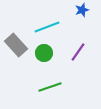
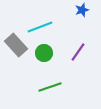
cyan line: moved 7 px left
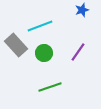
cyan line: moved 1 px up
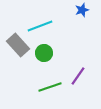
gray rectangle: moved 2 px right
purple line: moved 24 px down
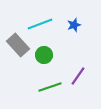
blue star: moved 8 px left, 15 px down
cyan line: moved 2 px up
green circle: moved 2 px down
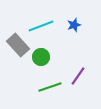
cyan line: moved 1 px right, 2 px down
green circle: moved 3 px left, 2 px down
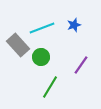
cyan line: moved 1 px right, 2 px down
purple line: moved 3 px right, 11 px up
green line: rotated 40 degrees counterclockwise
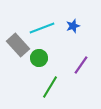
blue star: moved 1 px left, 1 px down
green circle: moved 2 px left, 1 px down
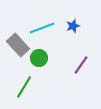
green line: moved 26 px left
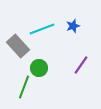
cyan line: moved 1 px down
gray rectangle: moved 1 px down
green circle: moved 10 px down
green line: rotated 10 degrees counterclockwise
